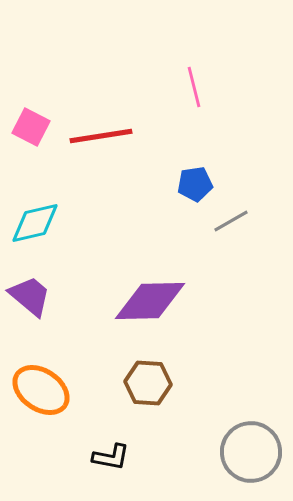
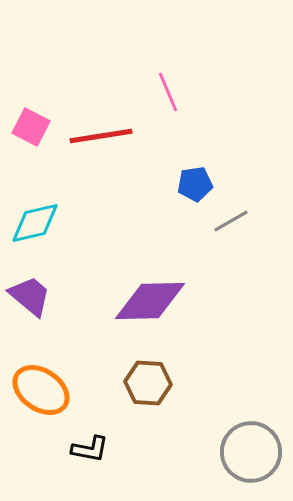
pink line: moved 26 px left, 5 px down; rotated 9 degrees counterclockwise
black L-shape: moved 21 px left, 8 px up
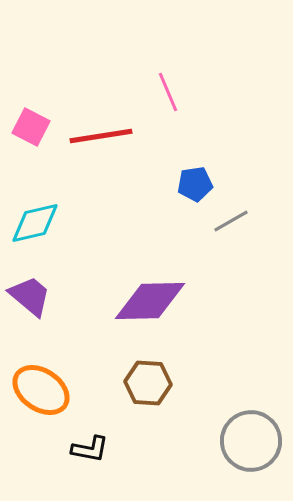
gray circle: moved 11 px up
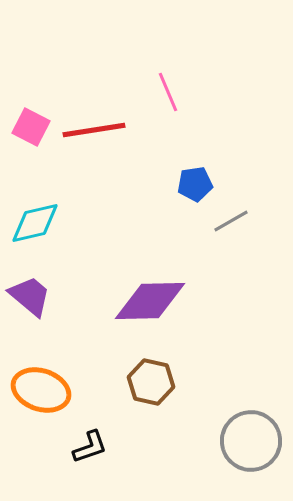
red line: moved 7 px left, 6 px up
brown hexagon: moved 3 px right, 1 px up; rotated 9 degrees clockwise
orange ellipse: rotated 16 degrees counterclockwise
black L-shape: moved 2 px up; rotated 30 degrees counterclockwise
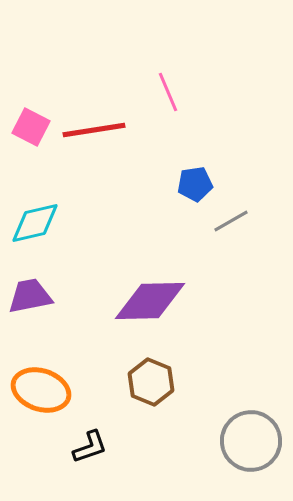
purple trapezoid: rotated 51 degrees counterclockwise
brown hexagon: rotated 9 degrees clockwise
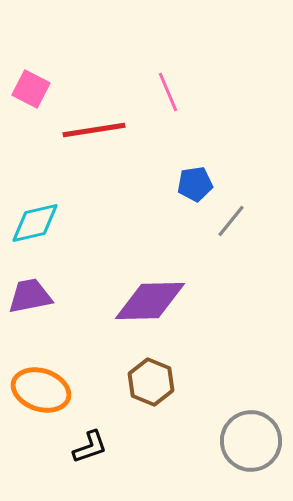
pink square: moved 38 px up
gray line: rotated 21 degrees counterclockwise
